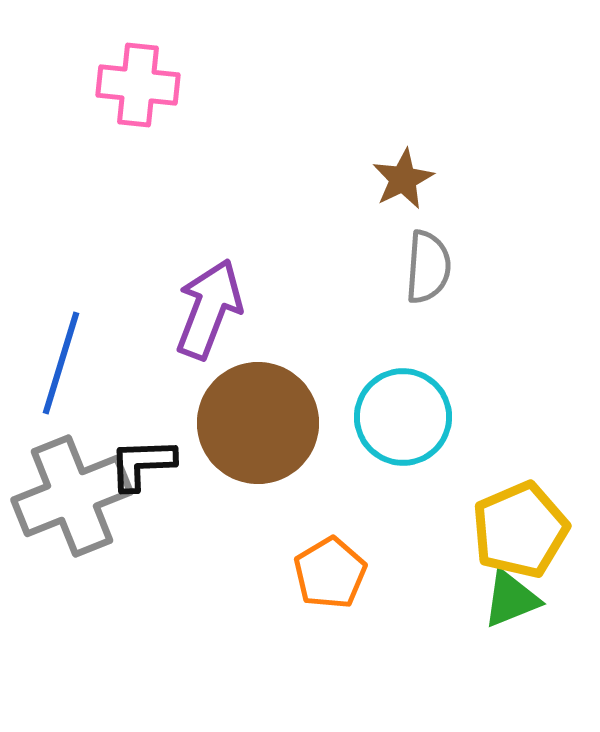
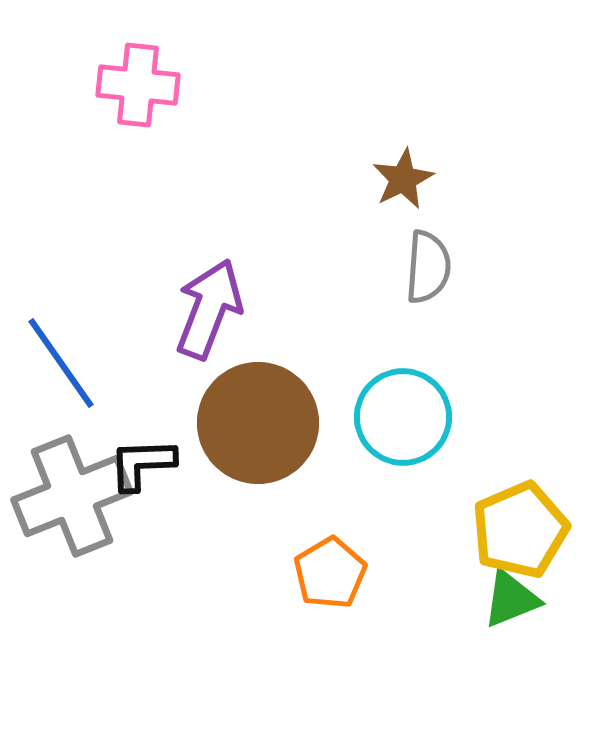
blue line: rotated 52 degrees counterclockwise
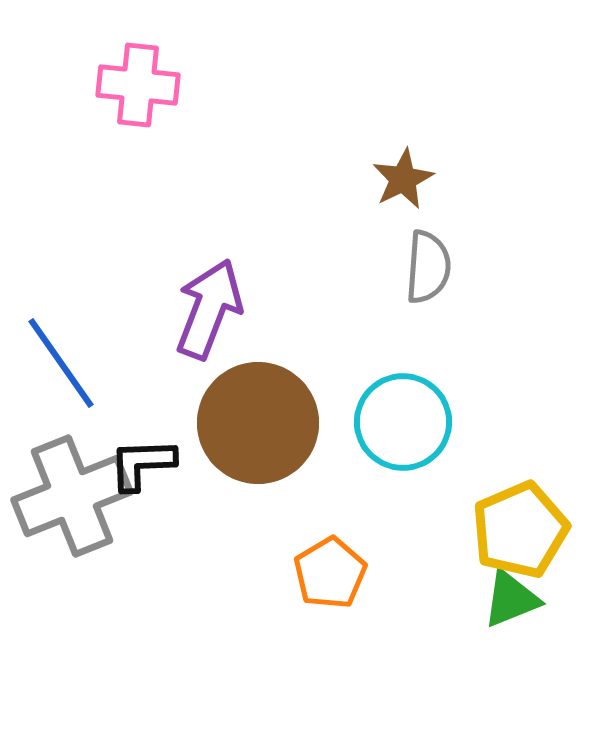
cyan circle: moved 5 px down
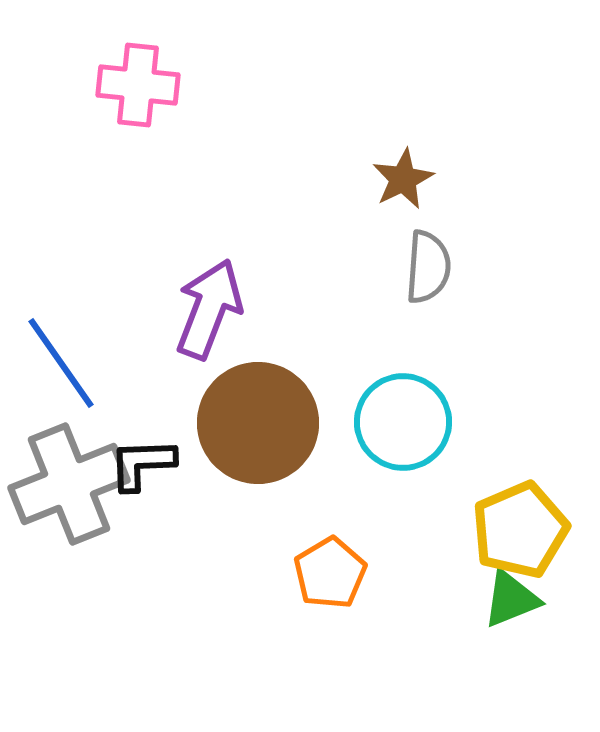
gray cross: moved 3 px left, 12 px up
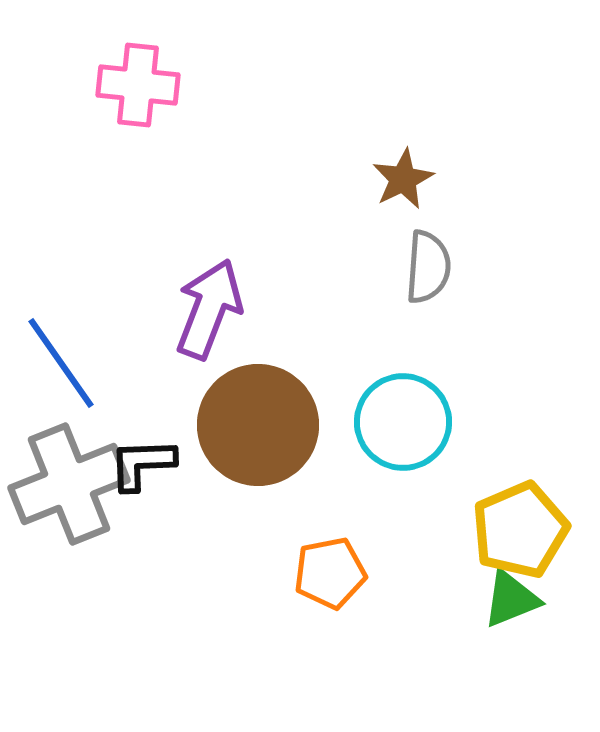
brown circle: moved 2 px down
orange pentagon: rotated 20 degrees clockwise
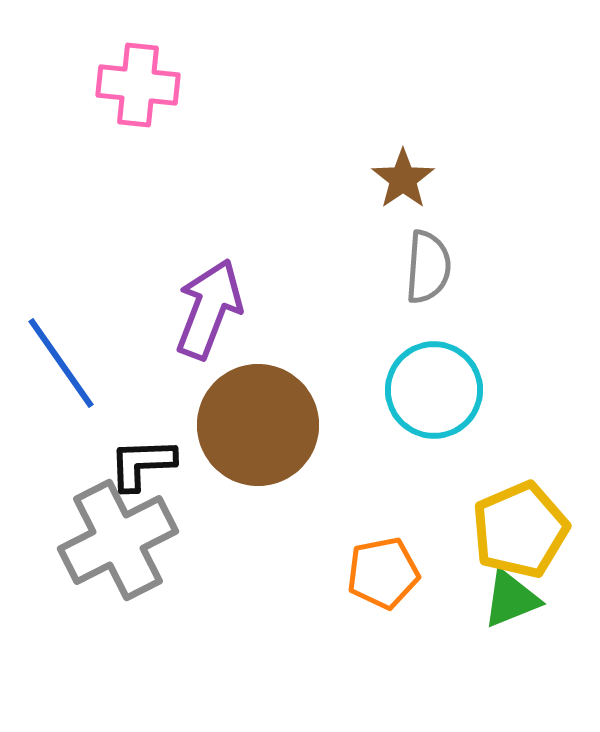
brown star: rotated 8 degrees counterclockwise
cyan circle: moved 31 px right, 32 px up
gray cross: moved 49 px right, 56 px down; rotated 5 degrees counterclockwise
orange pentagon: moved 53 px right
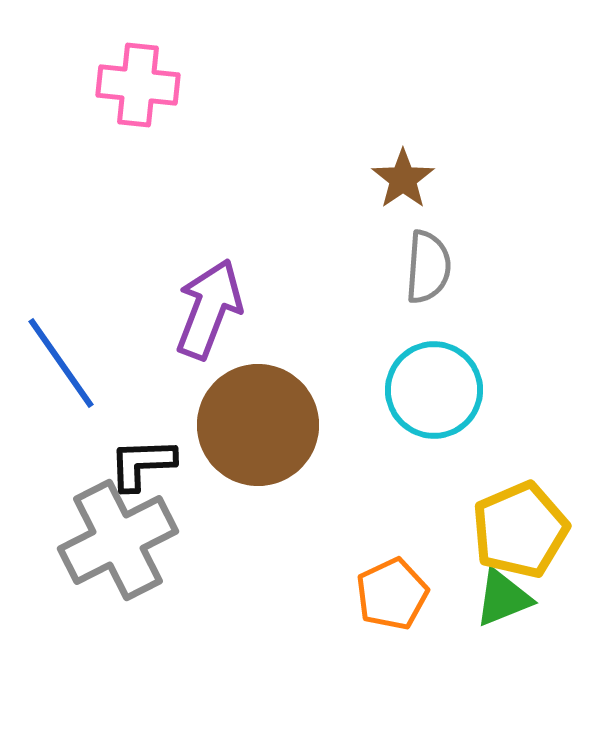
orange pentagon: moved 9 px right, 21 px down; rotated 14 degrees counterclockwise
green triangle: moved 8 px left, 1 px up
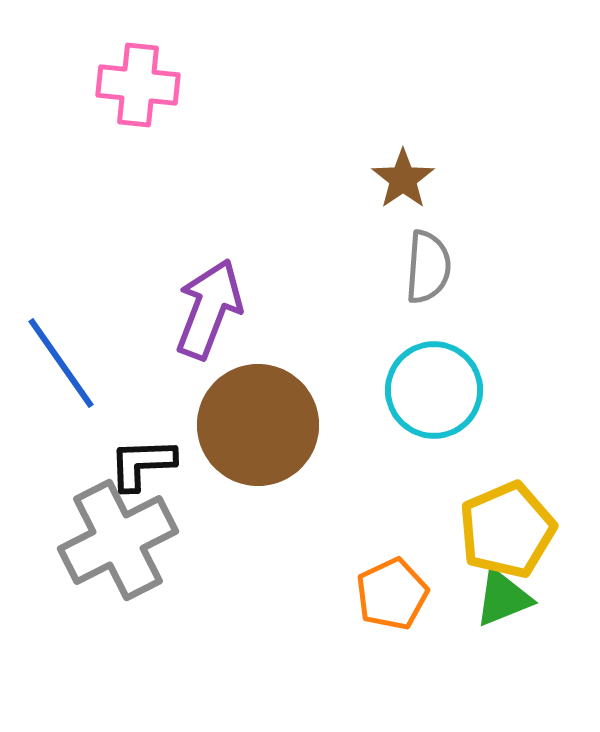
yellow pentagon: moved 13 px left
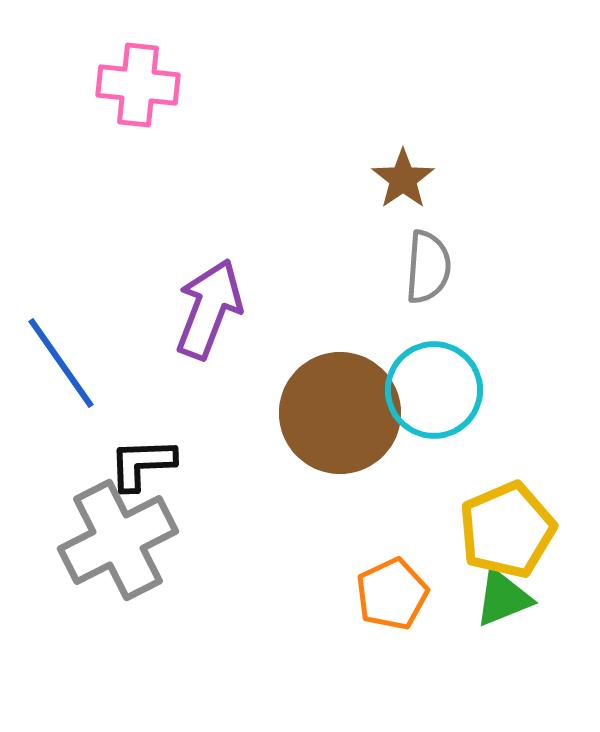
brown circle: moved 82 px right, 12 px up
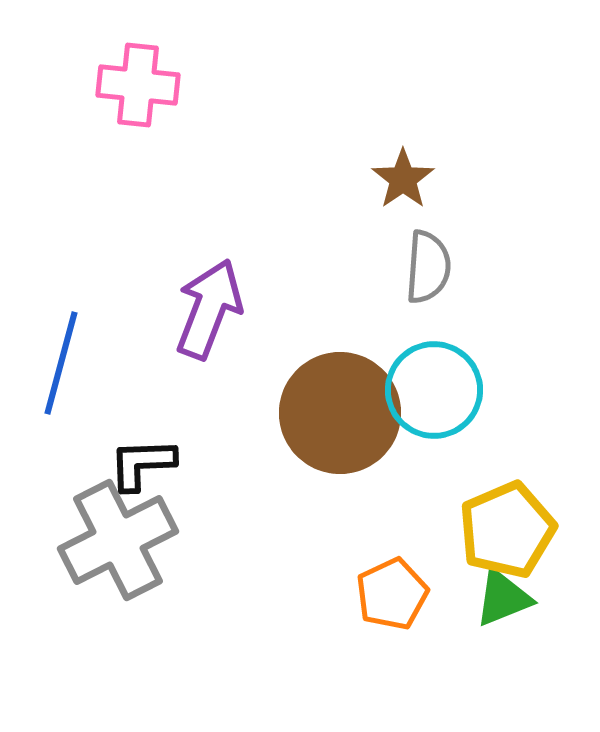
blue line: rotated 50 degrees clockwise
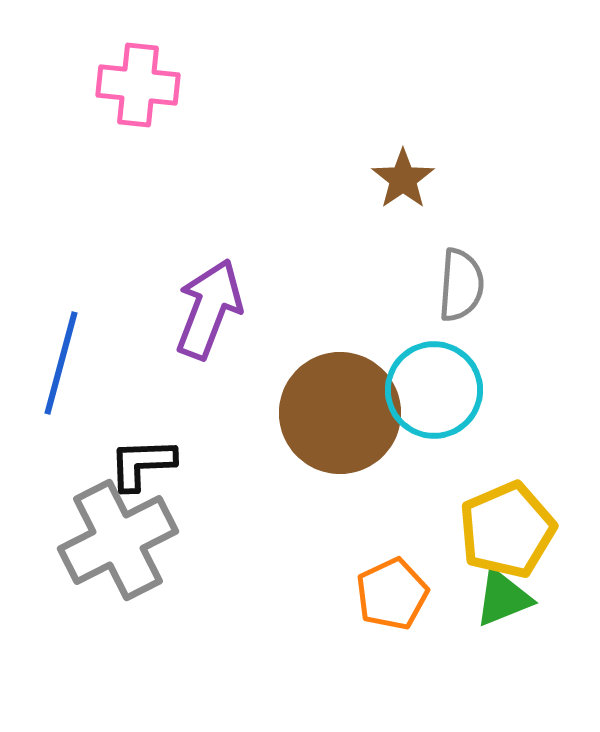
gray semicircle: moved 33 px right, 18 px down
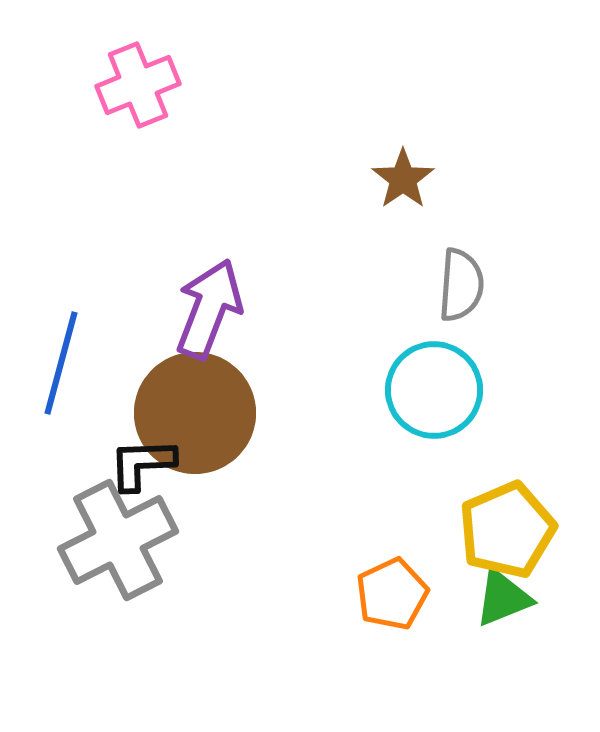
pink cross: rotated 28 degrees counterclockwise
brown circle: moved 145 px left
